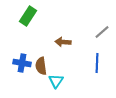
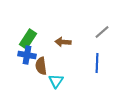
green rectangle: moved 23 px down
blue cross: moved 5 px right, 8 px up
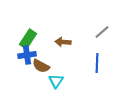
blue cross: rotated 18 degrees counterclockwise
brown semicircle: rotated 54 degrees counterclockwise
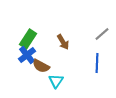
gray line: moved 2 px down
brown arrow: rotated 126 degrees counterclockwise
blue cross: rotated 30 degrees counterclockwise
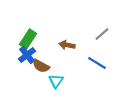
brown arrow: moved 4 px right, 3 px down; rotated 133 degrees clockwise
blue line: rotated 60 degrees counterclockwise
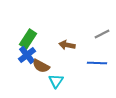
gray line: rotated 14 degrees clockwise
blue line: rotated 30 degrees counterclockwise
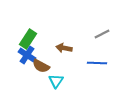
brown arrow: moved 3 px left, 3 px down
blue cross: rotated 18 degrees counterclockwise
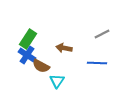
cyan triangle: moved 1 px right
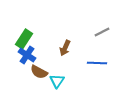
gray line: moved 2 px up
green rectangle: moved 4 px left
brown arrow: moved 1 px right; rotated 77 degrees counterclockwise
brown semicircle: moved 2 px left, 6 px down
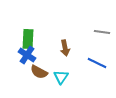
gray line: rotated 35 degrees clockwise
green rectangle: moved 4 px right; rotated 30 degrees counterclockwise
brown arrow: rotated 35 degrees counterclockwise
blue line: rotated 24 degrees clockwise
cyan triangle: moved 4 px right, 4 px up
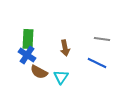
gray line: moved 7 px down
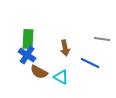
blue line: moved 7 px left
cyan triangle: rotated 35 degrees counterclockwise
